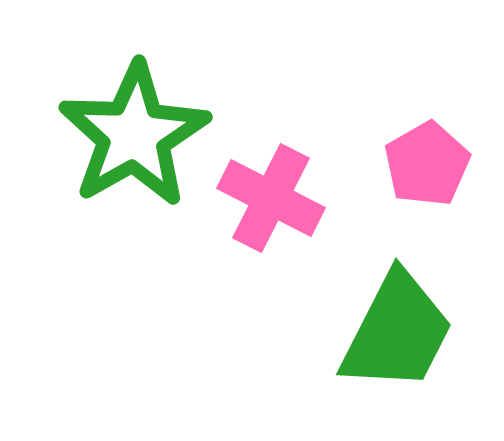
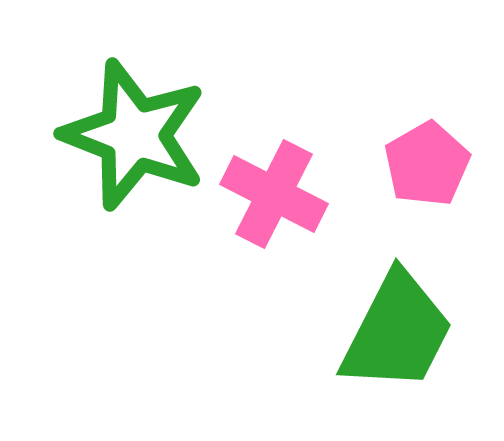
green star: rotated 21 degrees counterclockwise
pink cross: moved 3 px right, 4 px up
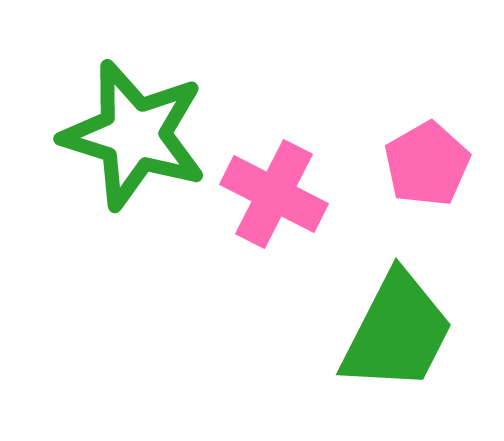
green star: rotated 4 degrees counterclockwise
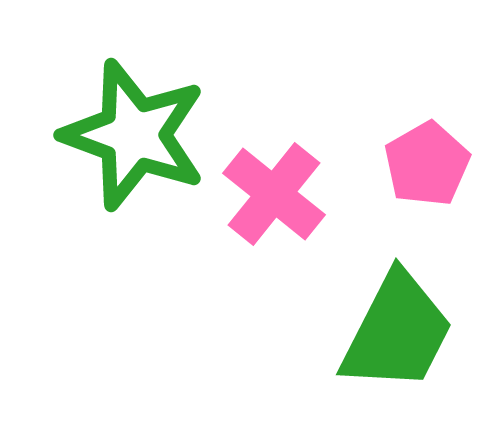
green star: rotated 3 degrees clockwise
pink cross: rotated 12 degrees clockwise
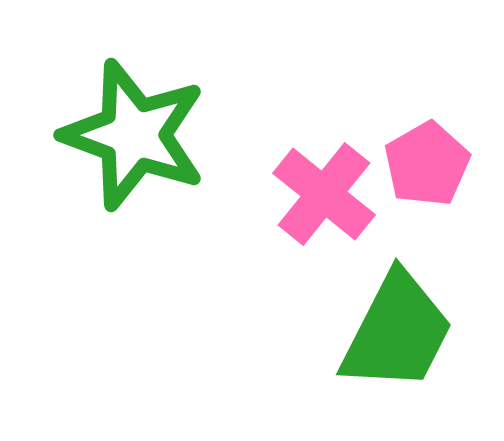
pink cross: moved 50 px right
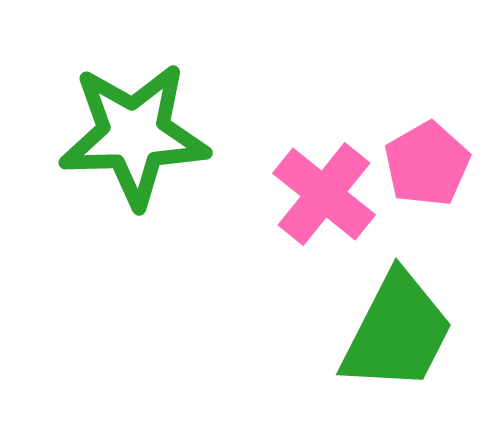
green star: rotated 22 degrees counterclockwise
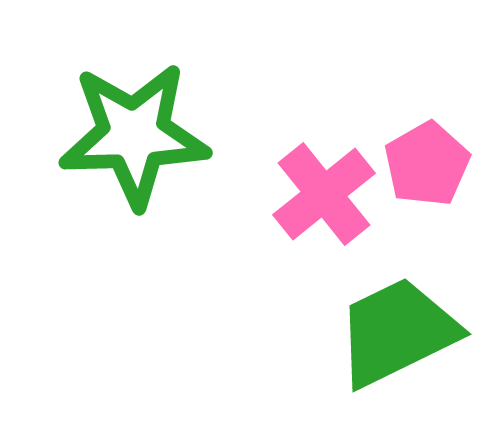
pink cross: rotated 12 degrees clockwise
green trapezoid: rotated 143 degrees counterclockwise
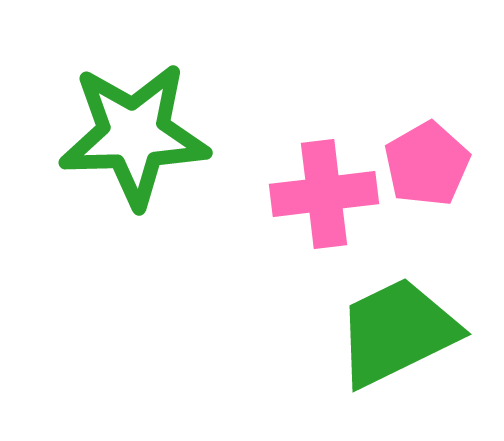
pink cross: rotated 32 degrees clockwise
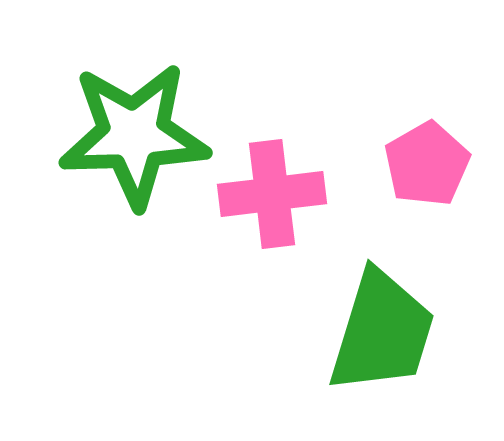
pink cross: moved 52 px left
green trapezoid: moved 15 px left; rotated 133 degrees clockwise
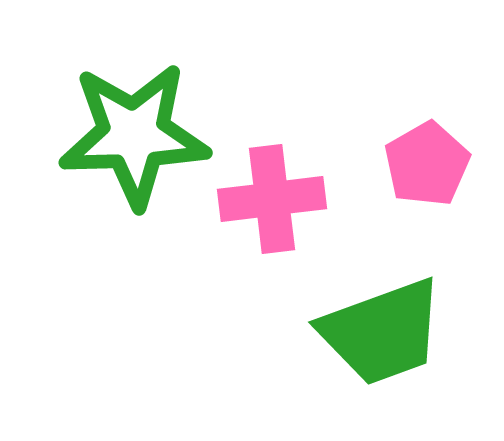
pink cross: moved 5 px down
green trapezoid: rotated 53 degrees clockwise
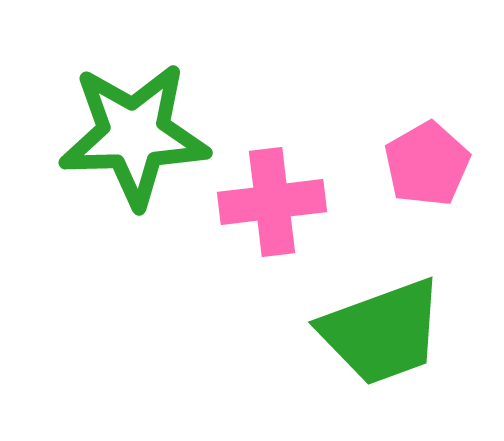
pink cross: moved 3 px down
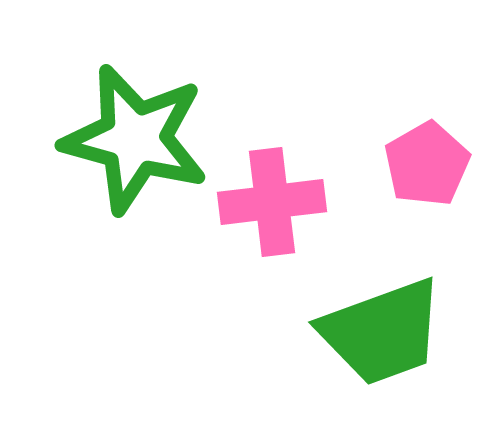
green star: moved 1 px right, 4 px down; rotated 17 degrees clockwise
